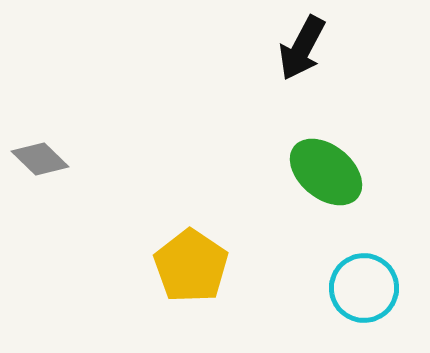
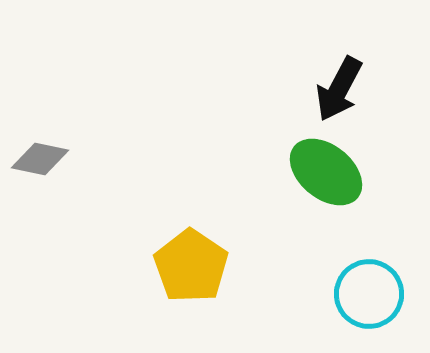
black arrow: moved 37 px right, 41 px down
gray diamond: rotated 32 degrees counterclockwise
cyan circle: moved 5 px right, 6 px down
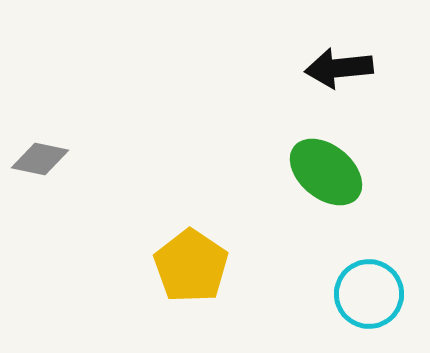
black arrow: moved 21 px up; rotated 56 degrees clockwise
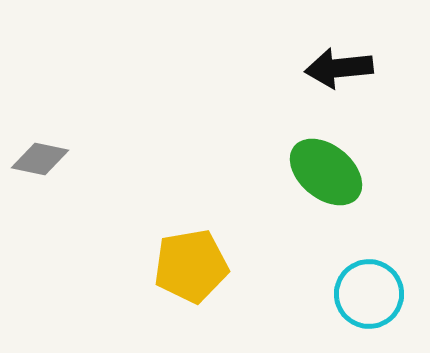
yellow pentagon: rotated 28 degrees clockwise
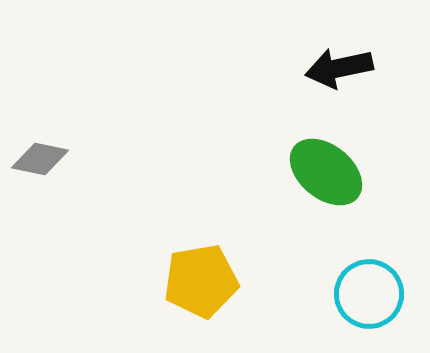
black arrow: rotated 6 degrees counterclockwise
yellow pentagon: moved 10 px right, 15 px down
